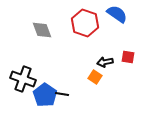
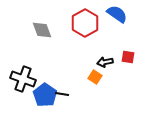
red hexagon: rotated 12 degrees clockwise
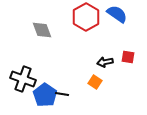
red hexagon: moved 1 px right, 6 px up
orange square: moved 5 px down
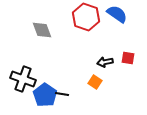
red hexagon: rotated 12 degrees counterclockwise
red square: moved 1 px down
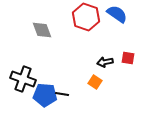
blue pentagon: rotated 30 degrees counterclockwise
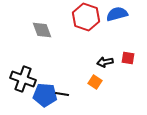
blue semicircle: rotated 50 degrees counterclockwise
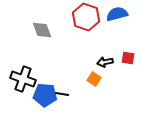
orange square: moved 1 px left, 3 px up
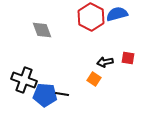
red hexagon: moved 5 px right; rotated 8 degrees clockwise
black cross: moved 1 px right, 1 px down
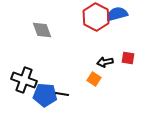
red hexagon: moved 5 px right
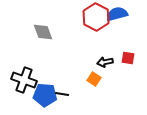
gray diamond: moved 1 px right, 2 px down
